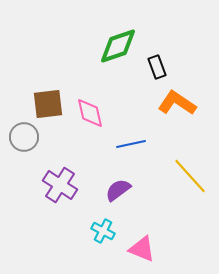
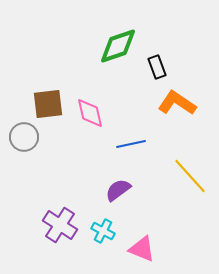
purple cross: moved 40 px down
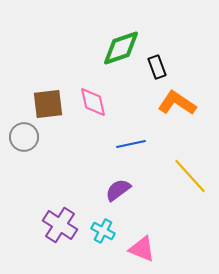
green diamond: moved 3 px right, 2 px down
pink diamond: moved 3 px right, 11 px up
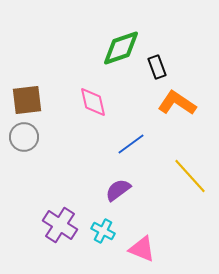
brown square: moved 21 px left, 4 px up
blue line: rotated 24 degrees counterclockwise
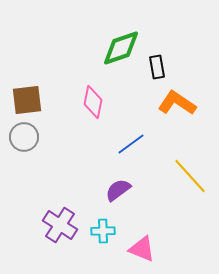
black rectangle: rotated 10 degrees clockwise
pink diamond: rotated 24 degrees clockwise
cyan cross: rotated 30 degrees counterclockwise
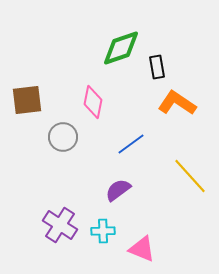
gray circle: moved 39 px right
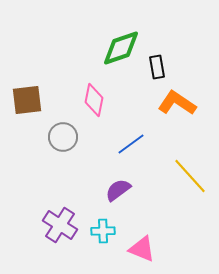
pink diamond: moved 1 px right, 2 px up
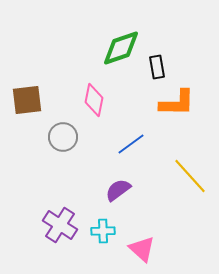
orange L-shape: rotated 147 degrees clockwise
pink triangle: rotated 20 degrees clockwise
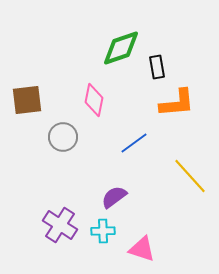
orange L-shape: rotated 6 degrees counterclockwise
blue line: moved 3 px right, 1 px up
purple semicircle: moved 4 px left, 7 px down
pink triangle: rotated 24 degrees counterclockwise
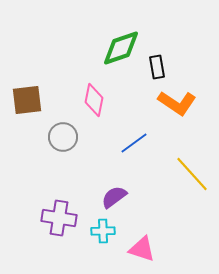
orange L-shape: rotated 39 degrees clockwise
yellow line: moved 2 px right, 2 px up
purple cross: moved 1 px left, 7 px up; rotated 24 degrees counterclockwise
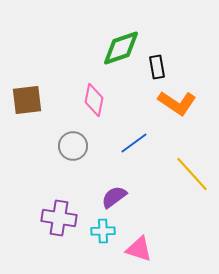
gray circle: moved 10 px right, 9 px down
pink triangle: moved 3 px left
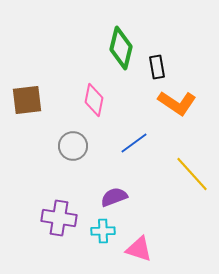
green diamond: rotated 57 degrees counterclockwise
purple semicircle: rotated 16 degrees clockwise
